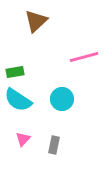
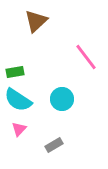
pink line: moved 2 px right; rotated 68 degrees clockwise
pink triangle: moved 4 px left, 10 px up
gray rectangle: rotated 48 degrees clockwise
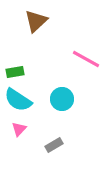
pink line: moved 2 px down; rotated 24 degrees counterclockwise
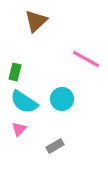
green rectangle: rotated 66 degrees counterclockwise
cyan semicircle: moved 6 px right, 2 px down
gray rectangle: moved 1 px right, 1 px down
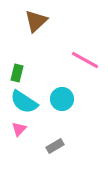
pink line: moved 1 px left, 1 px down
green rectangle: moved 2 px right, 1 px down
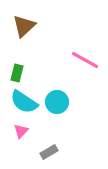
brown triangle: moved 12 px left, 5 px down
cyan circle: moved 5 px left, 3 px down
pink triangle: moved 2 px right, 2 px down
gray rectangle: moved 6 px left, 6 px down
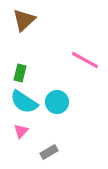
brown triangle: moved 6 px up
green rectangle: moved 3 px right
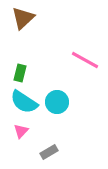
brown triangle: moved 1 px left, 2 px up
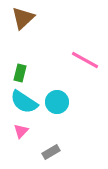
gray rectangle: moved 2 px right
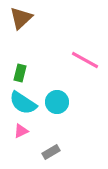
brown triangle: moved 2 px left
cyan semicircle: moved 1 px left, 1 px down
pink triangle: rotated 21 degrees clockwise
